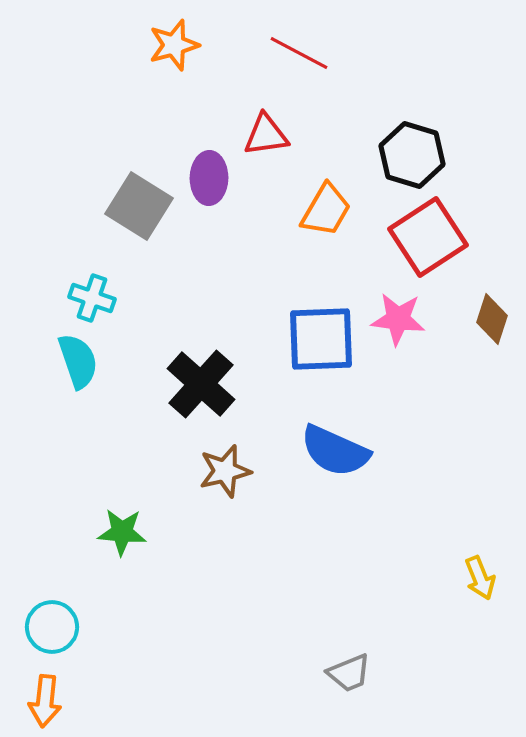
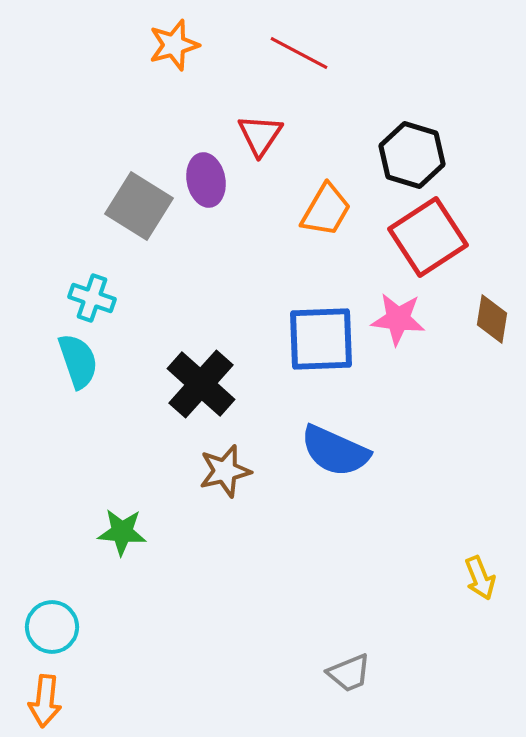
red triangle: moved 6 px left; rotated 48 degrees counterclockwise
purple ellipse: moved 3 px left, 2 px down; rotated 12 degrees counterclockwise
brown diamond: rotated 9 degrees counterclockwise
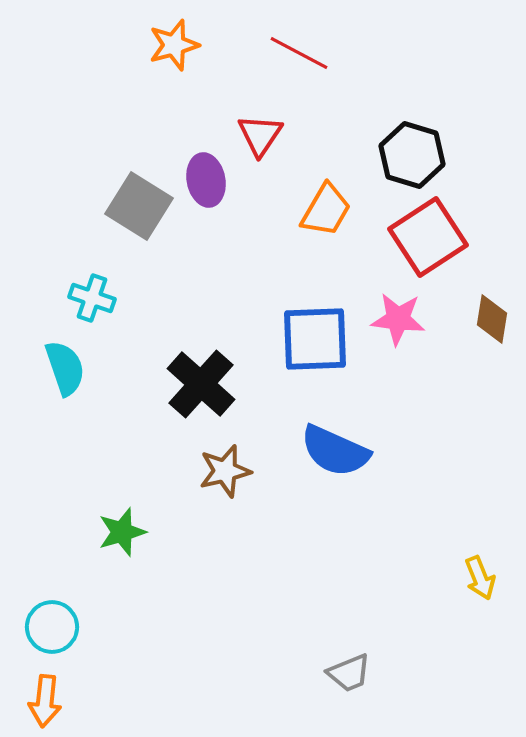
blue square: moved 6 px left
cyan semicircle: moved 13 px left, 7 px down
green star: rotated 21 degrees counterclockwise
